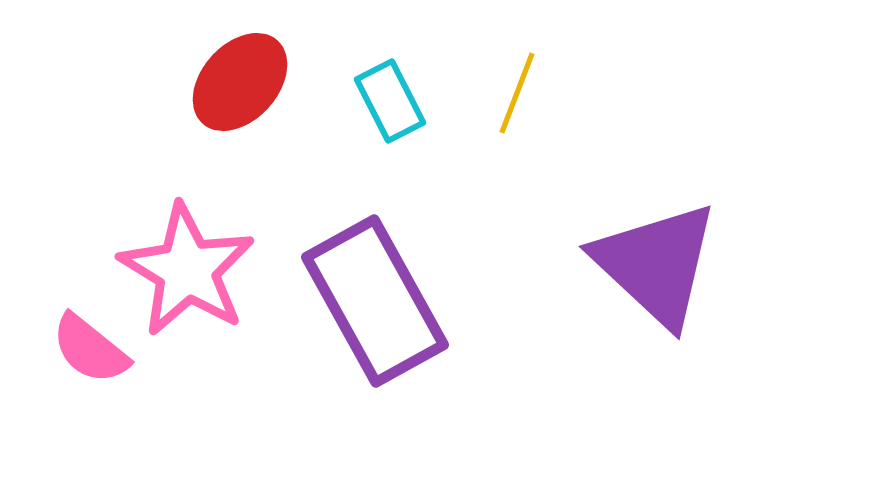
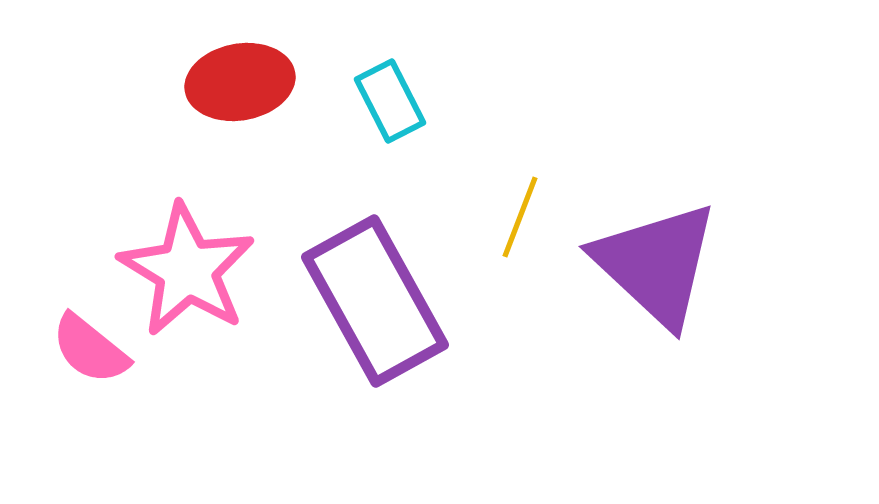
red ellipse: rotated 38 degrees clockwise
yellow line: moved 3 px right, 124 px down
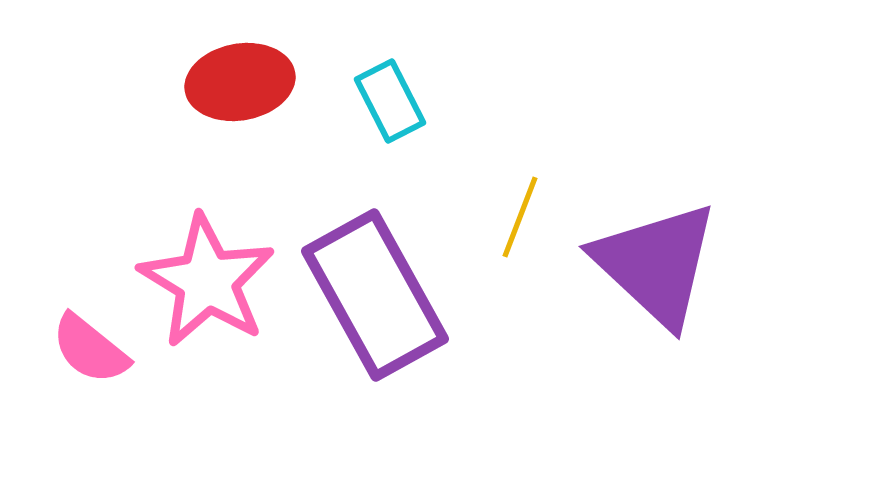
pink star: moved 20 px right, 11 px down
purple rectangle: moved 6 px up
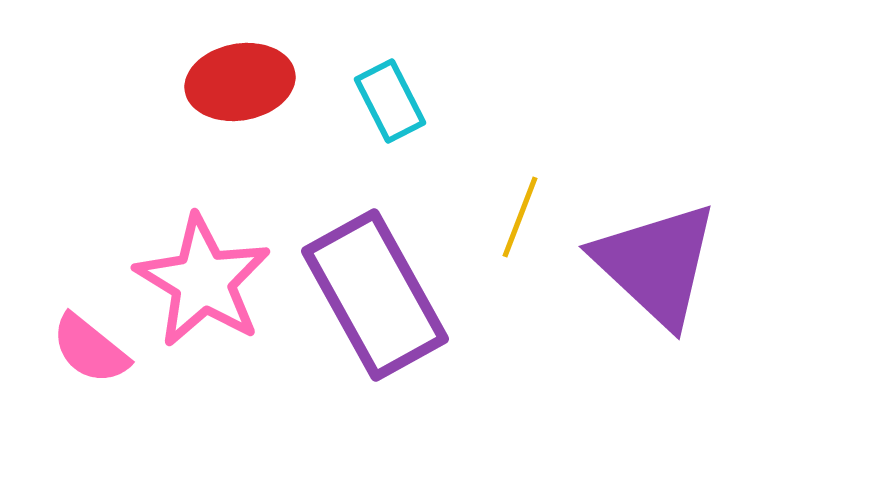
pink star: moved 4 px left
